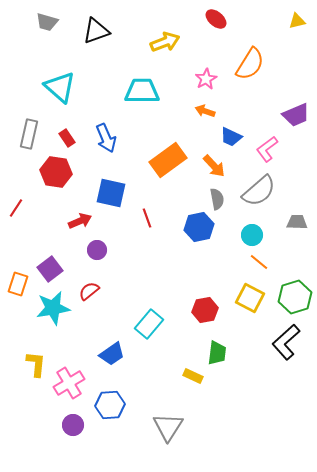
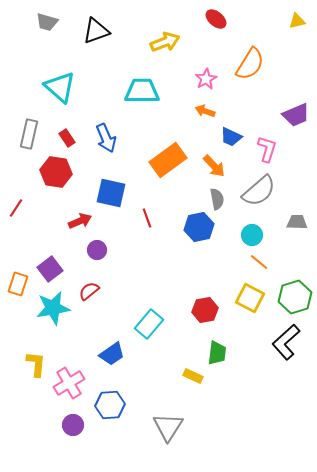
pink L-shape at (267, 149): rotated 144 degrees clockwise
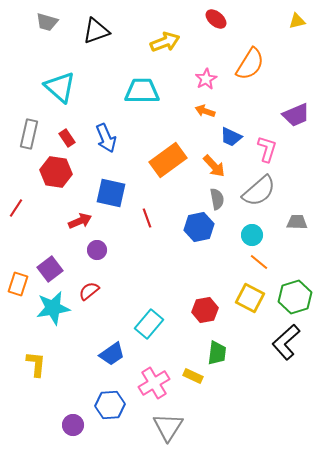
pink cross at (69, 383): moved 85 px right
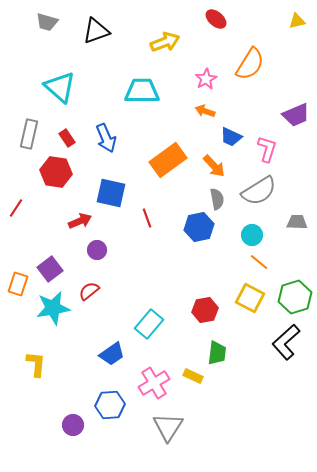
gray semicircle at (259, 191): rotated 9 degrees clockwise
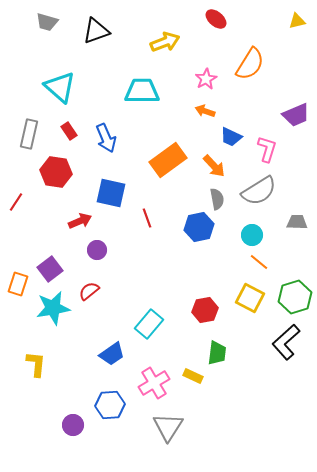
red rectangle at (67, 138): moved 2 px right, 7 px up
red line at (16, 208): moved 6 px up
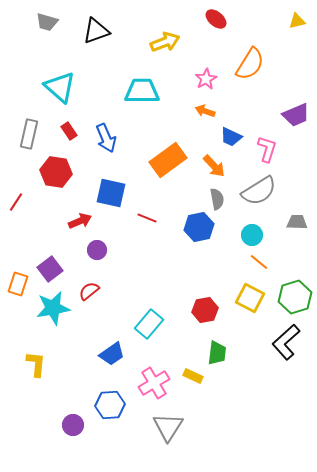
red line at (147, 218): rotated 48 degrees counterclockwise
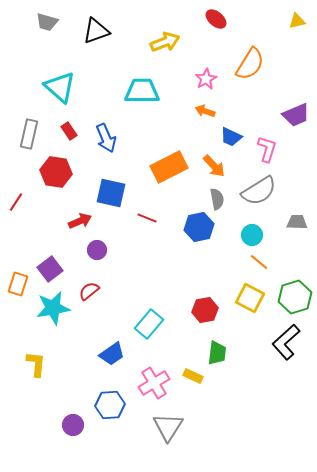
orange rectangle at (168, 160): moved 1 px right, 7 px down; rotated 9 degrees clockwise
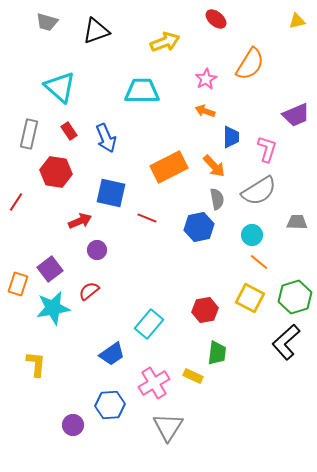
blue trapezoid at (231, 137): rotated 115 degrees counterclockwise
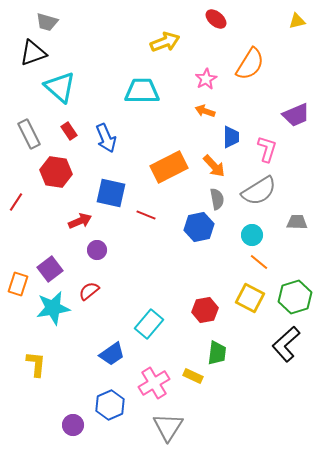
black triangle at (96, 31): moved 63 px left, 22 px down
gray rectangle at (29, 134): rotated 40 degrees counterclockwise
red line at (147, 218): moved 1 px left, 3 px up
black L-shape at (286, 342): moved 2 px down
blue hexagon at (110, 405): rotated 20 degrees counterclockwise
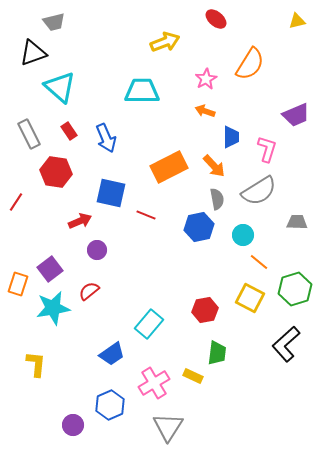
gray trapezoid at (47, 22): moved 7 px right; rotated 30 degrees counterclockwise
cyan circle at (252, 235): moved 9 px left
green hexagon at (295, 297): moved 8 px up
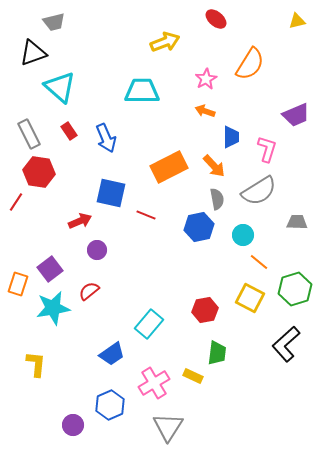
red hexagon at (56, 172): moved 17 px left
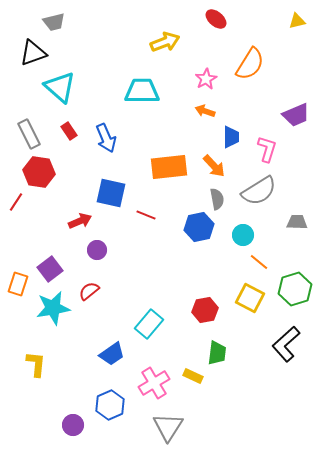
orange rectangle at (169, 167): rotated 21 degrees clockwise
